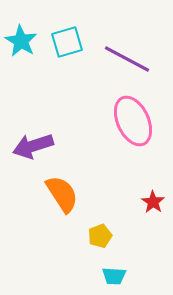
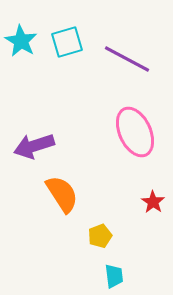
pink ellipse: moved 2 px right, 11 px down
purple arrow: moved 1 px right
cyan trapezoid: rotated 100 degrees counterclockwise
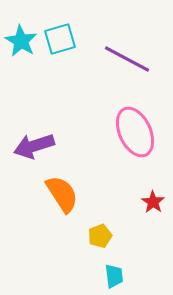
cyan square: moved 7 px left, 3 px up
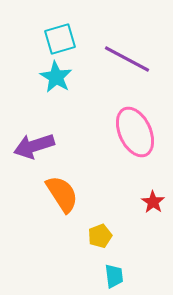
cyan star: moved 35 px right, 36 px down
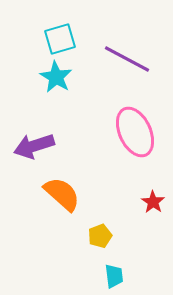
orange semicircle: rotated 15 degrees counterclockwise
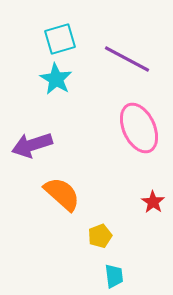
cyan star: moved 2 px down
pink ellipse: moved 4 px right, 4 px up
purple arrow: moved 2 px left, 1 px up
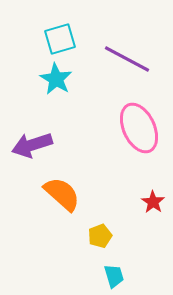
cyan trapezoid: rotated 10 degrees counterclockwise
